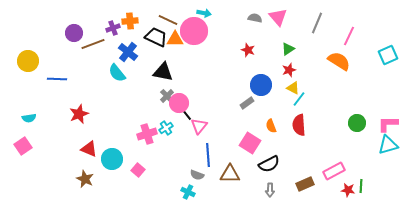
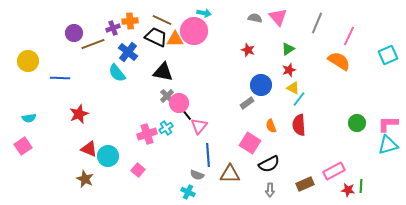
brown line at (168, 20): moved 6 px left
blue line at (57, 79): moved 3 px right, 1 px up
cyan circle at (112, 159): moved 4 px left, 3 px up
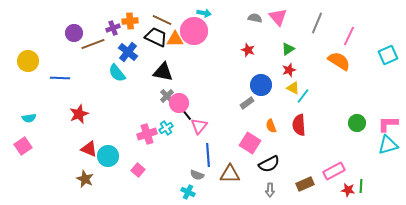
cyan line at (299, 99): moved 4 px right, 3 px up
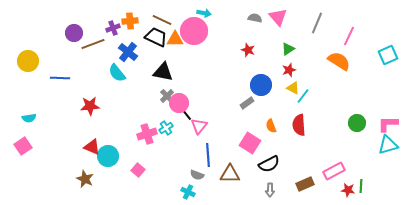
red star at (79, 114): moved 11 px right, 8 px up; rotated 18 degrees clockwise
red triangle at (89, 149): moved 3 px right, 2 px up
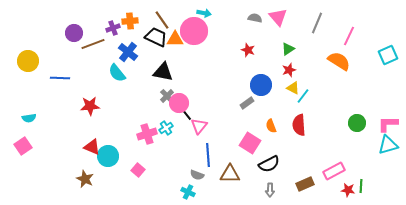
brown line at (162, 20): rotated 30 degrees clockwise
